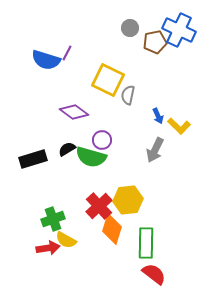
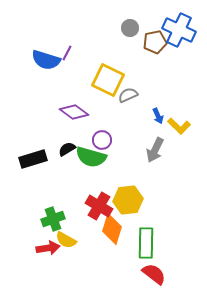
gray semicircle: rotated 54 degrees clockwise
red cross: rotated 16 degrees counterclockwise
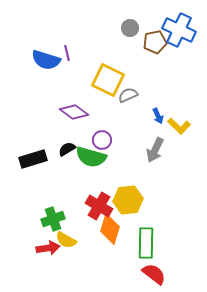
purple line: rotated 42 degrees counterclockwise
orange diamond: moved 2 px left
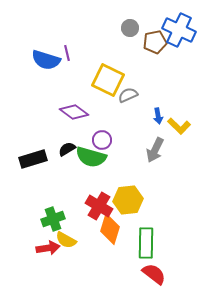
blue arrow: rotated 14 degrees clockwise
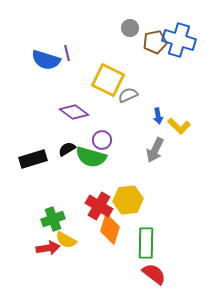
blue cross: moved 10 px down; rotated 8 degrees counterclockwise
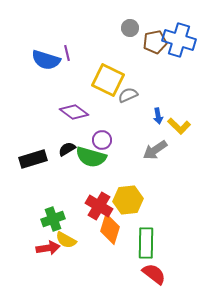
gray arrow: rotated 30 degrees clockwise
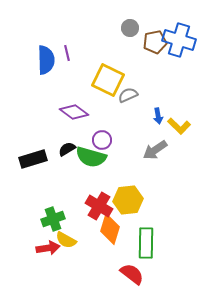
blue semicircle: rotated 108 degrees counterclockwise
red semicircle: moved 22 px left
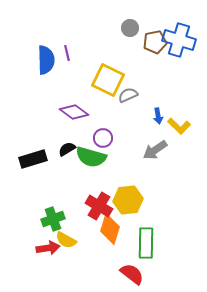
purple circle: moved 1 px right, 2 px up
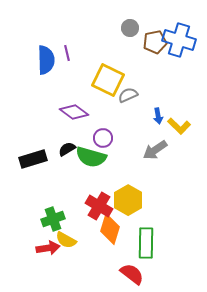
yellow hexagon: rotated 24 degrees counterclockwise
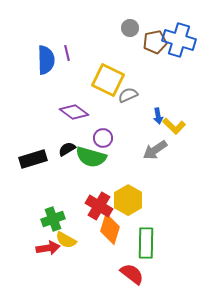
yellow L-shape: moved 5 px left
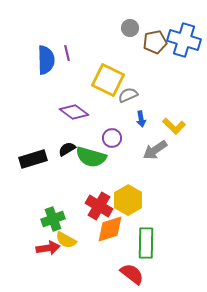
blue cross: moved 5 px right
blue arrow: moved 17 px left, 3 px down
purple circle: moved 9 px right
orange diamond: rotated 56 degrees clockwise
